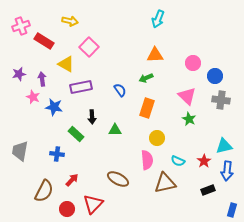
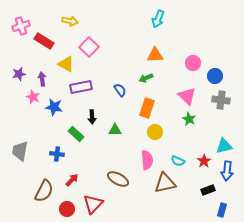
yellow circle: moved 2 px left, 6 px up
blue rectangle: moved 10 px left
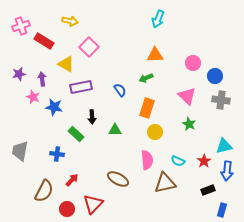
green star: moved 5 px down
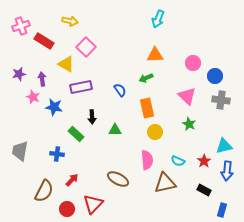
pink square: moved 3 px left
orange rectangle: rotated 30 degrees counterclockwise
black rectangle: moved 4 px left; rotated 48 degrees clockwise
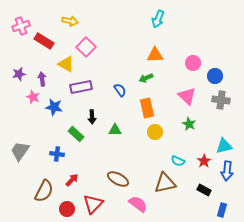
gray trapezoid: rotated 25 degrees clockwise
pink semicircle: moved 9 px left, 44 px down; rotated 48 degrees counterclockwise
